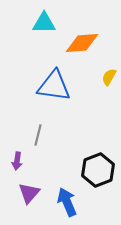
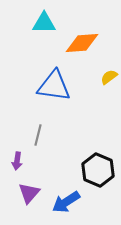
yellow semicircle: rotated 24 degrees clockwise
black hexagon: rotated 16 degrees counterclockwise
blue arrow: moved 1 px left; rotated 100 degrees counterclockwise
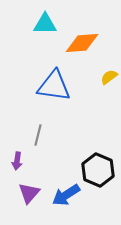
cyan triangle: moved 1 px right, 1 px down
blue arrow: moved 7 px up
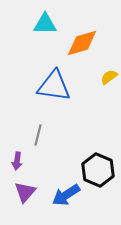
orange diamond: rotated 12 degrees counterclockwise
purple triangle: moved 4 px left, 1 px up
